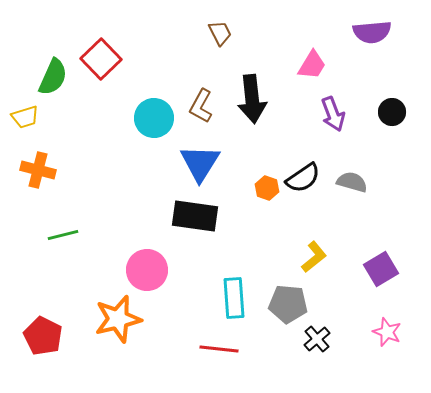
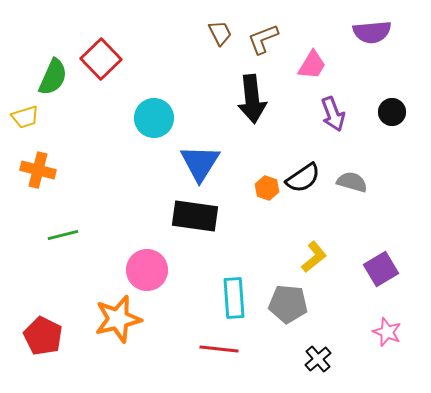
brown L-shape: moved 62 px right, 67 px up; rotated 40 degrees clockwise
black cross: moved 1 px right, 20 px down
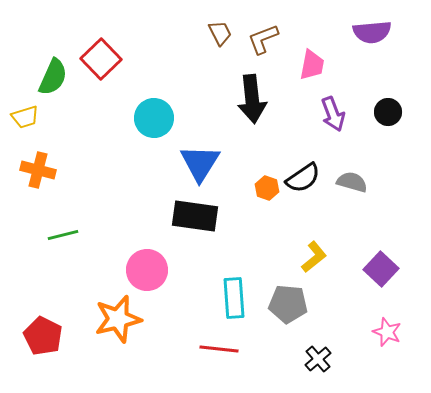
pink trapezoid: rotated 20 degrees counterclockwise
black circle: moved 4 px left
purple square: rotated 16 degrees counterclockwise
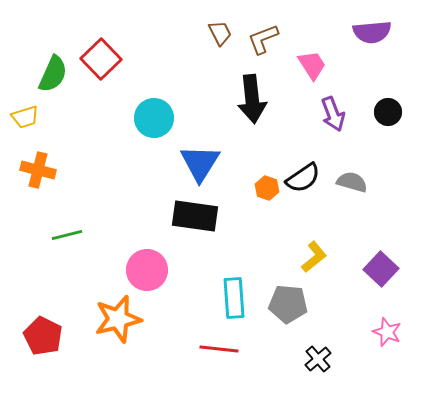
pink trapezoid: rotated 44 degrees counterclockwise
green semicircle: moved 3 px up
green line: moved 4 px right
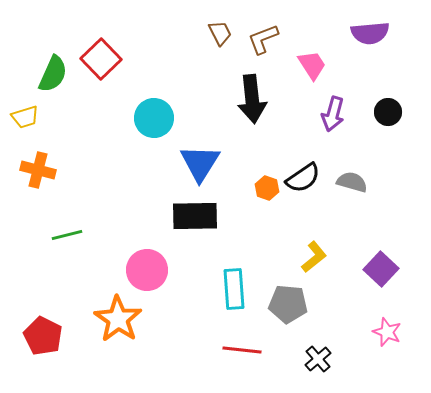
purple semicircle: moved 2 px left, 1 px down
purple arrow: rotated 36 degrees clockwise
black rectangle: rotated 9 degrees counterclockwise
cyan rectangle: moved 9 px up
orange star: rotated 24 degrees counterclockwise
red line: moved 23 px right, 1 px down
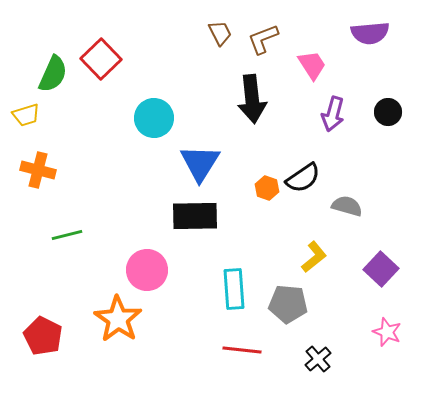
yellow trapezoid: moved 1 px right, 2 px up
gray semicircle: moved 5 px left, 24 px down
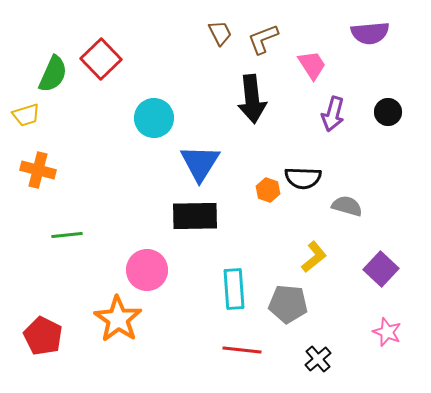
black semicircle: rotated 36 degrees clockwise
orange hexagon: moved 1 px right, 2 px down
green line: rotated 8 degrees clockwise
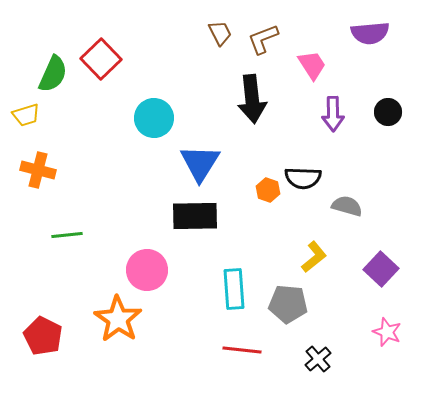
purple arrow: rotated 16 degrees counterclockwise
